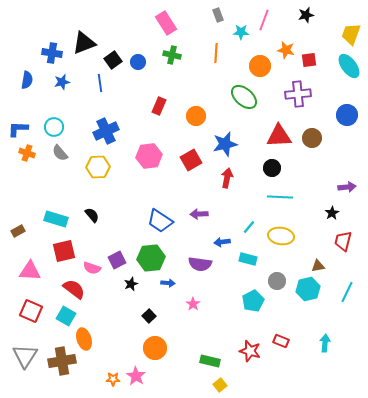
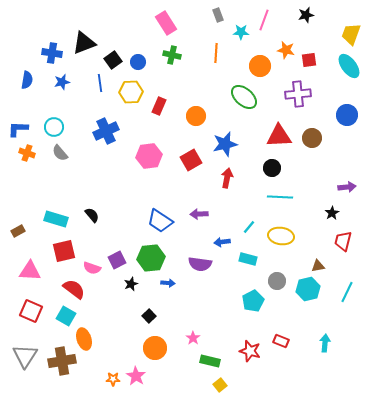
yellow hexagon at (98, 167): moved 33 px right, 75 px up
pink star at (193, 304): moved 34 px down
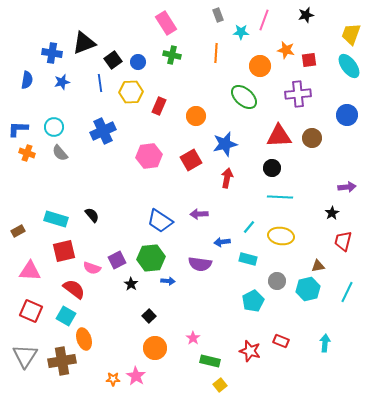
blue cross at (106, 131): moved 3 px left
blue arrow at (168, 283): moved 2 px up
black star at (131, 284): rotated 16 degrees counterclockwise
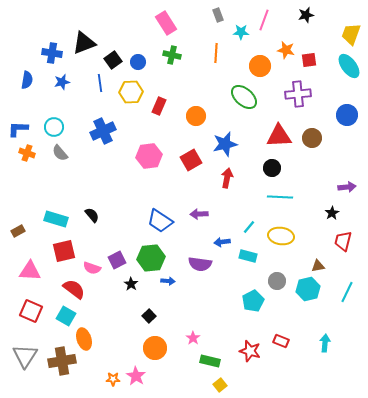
cyan rectangle at (248, 259): moved 3 px up
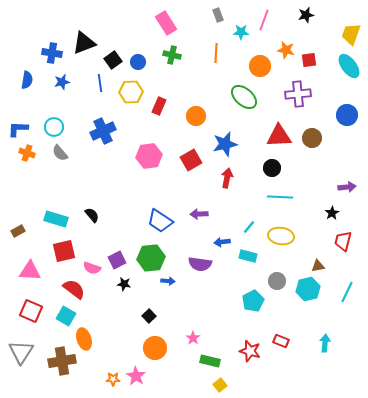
black star at (131, 284): moved 7 px left; rotated 24 degrees counterclockwise
gray triangle at (25, 356): moved 4 px left, 4 px up
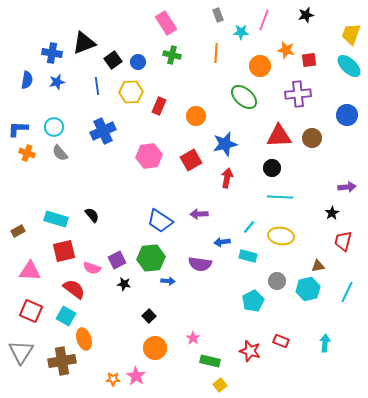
cyan ellipse at (349, 66): rotated 10 degrees counterclockwise
blue star at (62, 82): moved 5 px left
blue line at (100, 83): moved 3 px left, 3 px down
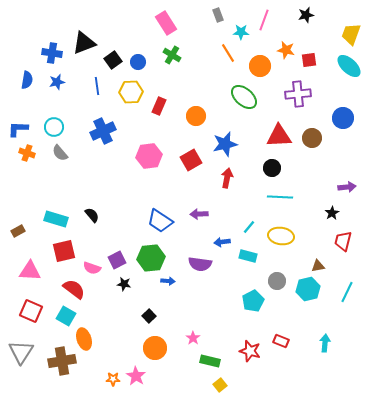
orange line at (216, 53): moved 12 px right; rotated 36 degrees counterclockwise
green cross at (172, 55): rotated 18 degrees clockwise
blue circle at (347, 115): moved 4 px left, 3 px down
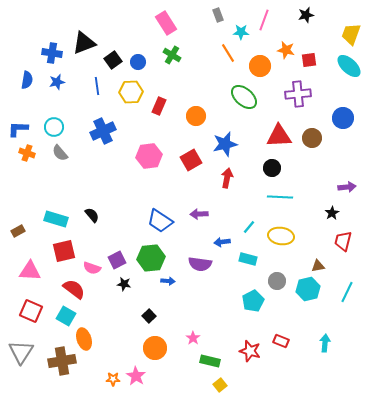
cyan rectangle at (248, 256): moved 3 px down
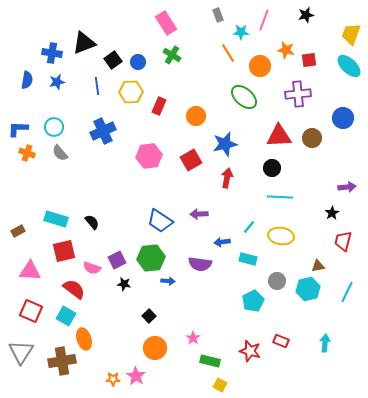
black semicircle at (92, 215): moved 7 px down
yellow square at (220, 385): rotated 24 degrees counterclockwise
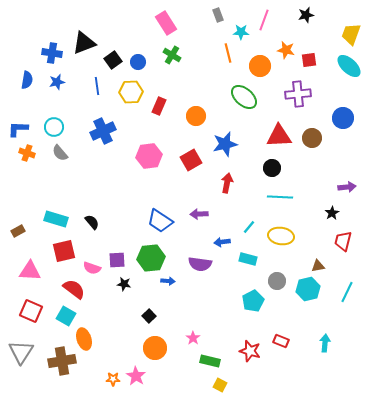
orange line at (228, 53): rotated 18 degrees clockwise
red arrow at (227, 178): moved 5 px down
purple square at (117, 260): rotated 24 degrees clockwise
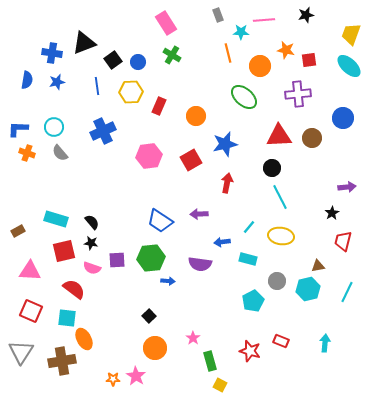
pink line at (264, 20): rotated 65 degrees clockwise
cyan line at (280, 197): rotated 60 degrees clockwise
black star at (124, 284): moved 33 px left, 41 px up
cyan square at (66, 316): moved 1 px right, 2 px down; rotated 24 degrees counterclockwise
orange ellipse at (84, 339): rotated 10 degrees counterclockwise
green rectangle at (210, 361): rotated 60 degrees clockwise
